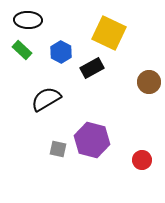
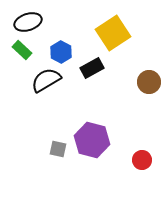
black ellipse: moved 2 px down; rotated 20 degrees counterclockwise
yellow square: moved 4 px right; rotated 32 degrees clockwise
black semicircle: moved 19 px up
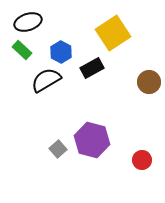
gray square: rotated 36 degrees clockwise
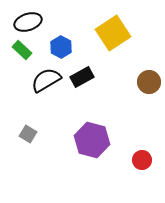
blue hexagon: moved 5 px up
black rectangle: moved 10 px left, 9 px down
gray square: moved 30 px left, 15 px up; rotated 18 degrees counterclockwise
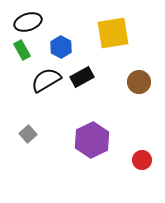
yellow square: rotated 24 degrees clockwise
green rectangle: rotated 18 degrees clockwise
brown circle: moved 10 px left
gray square: rotated 18 degrees clockwise
purple hexagon: rotated 20 degrees clockwise
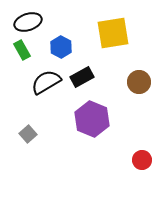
black semicircle: moved 2 px down
purple hexagon: moved 21 px up; rotated 12 degrees counterclockwise
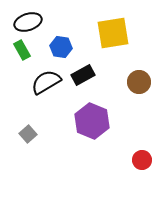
blue hexagon: rotated 20 degrees counterclockwise
black rectangle: moved 1 px right, 2 px up
purple hexagon: moved 2 px down
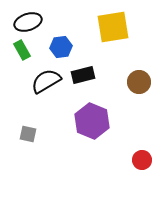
yellow square: moved 6 px up
blue hexagon: rotated 15 degrees counterclockwise
black rectangle: rotated 15 degrees clockwise
black semicircle: moved 1 px up
gray square: rotated 36 degrees counterclockwise
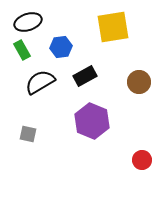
black rectangle: moved 2 px right, 1 px down; rotated 15 degrees counterclockwise
black semicircle: moved 6 px left, 1 px down
